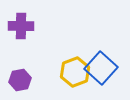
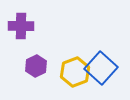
purple hexagon: moved 16 px right, 14 px up; rotated 15 degrees counterclockwise
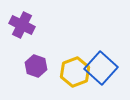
purple cross: moved 1 px right, 1 px up; rotated 25 degrees clockwise
purple hexagon: rotated 15 degrees counterclockwise
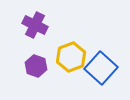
purple cross: moved 13 px right
yellow hexagon: moved 4 px left, 15 px up
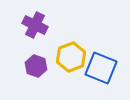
blue square: rotated 20 degrees counterclockwise
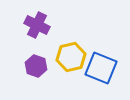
purple cross: moved 2 px right
yellow hexagon: rotated 8 degrees clockwise
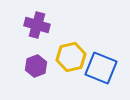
purple cross: rotated 10 degrees counterclockwise
purple hexagon: rotated 20 degrees clockwise
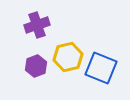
purple cross: rotated 35 degrees counterclockwise
yellow hexagon: moved 3 px left
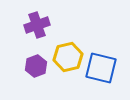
blue square: rotated 8 degrees counterclockwise
